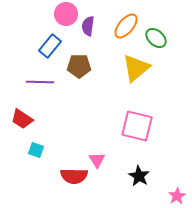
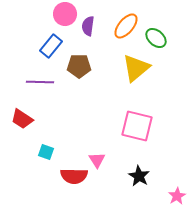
pink circle: moved 1 px left
blue rectangle: moved 1 px right
cyan square: moved 10 px right, 2 px down
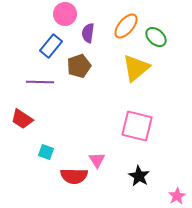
purple semicircle: moved 7 px down
green ellipse: moved 1 px up
brown pentagon: rotated 20 degrees counterclockwise
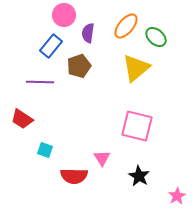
pink circle: moved 1 px left, 1 px down
cyan square: moved 1 px left, 2 px up
pink triangle: moved 5 px right, 2 px up
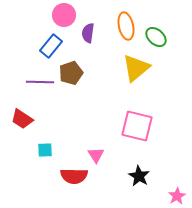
orange ellipse: rotated 52 degrees counterclockwise
brown pentagon: moved 8 px left, 7 px down
cyan square: rotated 21 degrees counterclockwise
pink triangle: moved 6 px left, 3 px up
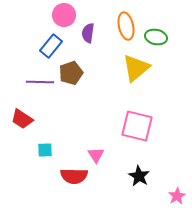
green ellipse: rotated 30 degrees counterclockwise
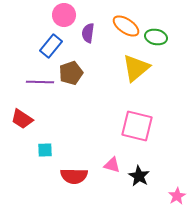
orange ellipse: rotated 44 degrees counterclockwise
pink triangle: moved 16 px right, 10 px down; rotated 42 degrees counterclockwise
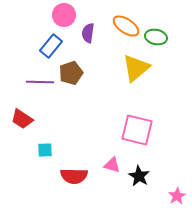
pink square: moved 4 px down
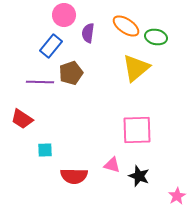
pink square: rotated 16 degrees counterclockwise
black star: rotated 10 degrees counterclockwise
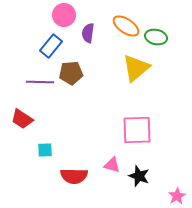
brown pentagon: rotated 15 degrees clockwise
